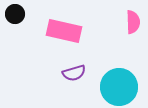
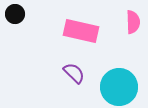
pink rectangle: moved 17 px right
purple semicircle: rotated 120 degrees counterclockwise
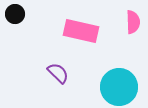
purple semicircle: moved 16 px left
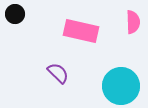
cyan circle: moved 2 px right, 1 px up
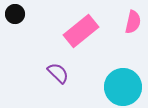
pink semicircle: rotated 15 degrees clockwise
pink rectangle: rotated 52 degrees counterclockwise
cyan circle: moved 2 px right, 1 px down
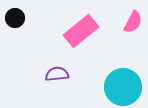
black circle: moved 4 px down
pink semicircle: rotated 15 degrees clockwise
purple semicircle: moved 1 px left, 1 px down; rotated 50 degrees counterclockwise
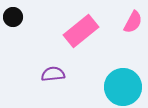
black circle: moved 2 px left, 1 px up
purple semicircle: moved 4 px left
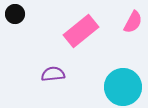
black circle: moved 2 px right, 3 px up
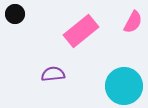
cyan circle: moved 1 px right, 1 px up
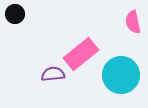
pink semicircle: rotated 140 degrees clockwise
pink rectangle: moved 23 px down
cyan circle: moved 3 px left, 11 px up
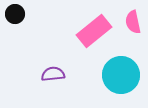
pink rectangle: moved 13 px right, 23 px up
